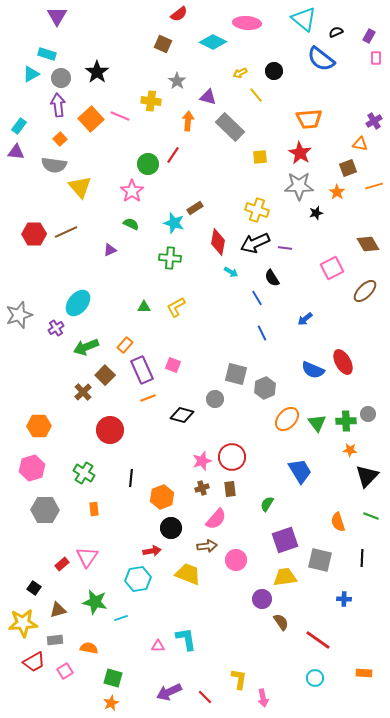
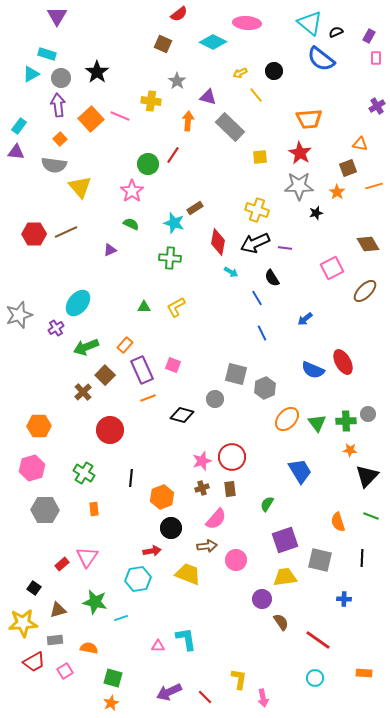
cyan triangle at (304, 19): moved 6 px right, 4 px down
purple cross at (374, 121): moved 3 px right, 15 px up
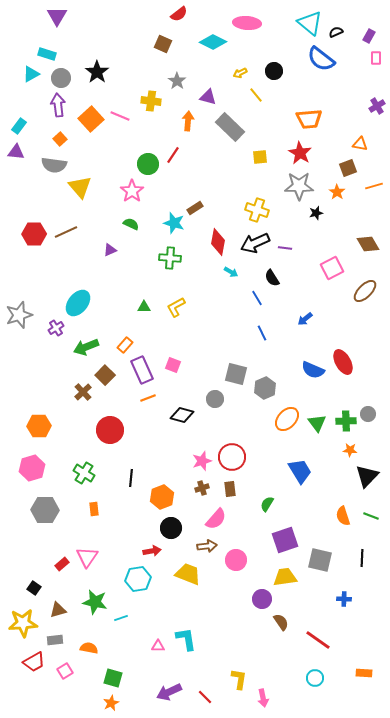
orange semicircle at (338, 522): moved 5 px right, 6 px up
